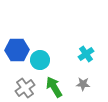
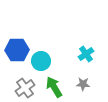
cyan circle: moved 1 px right, 1 px down
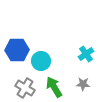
gray cross: rotated 24 degrees counterclockwise
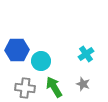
gray star: rotated 16 degrees clockwise
gray cross: rotated 24 degrees counterclockwise
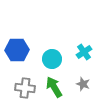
cyan cross: moved 2 px left, 2 px up
cyan circle: moved 11 px right, 2 px up
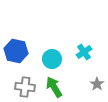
blue hexagon: moved 1 px left, 1 px down; rotated 15 degrees clockwise
gray star: moved 14 px right; rotated 16 degrees clockwise
gray cross: moved 1 px up
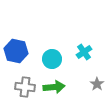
green arrow: rotated 115 degrees clockwise
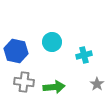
cyan cross: moved 3 px down; rotated 21 degrees clockwise
cyan circle: moved 17 px up
gray cross: moved 1 px left, 5 px up
